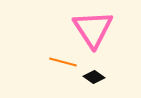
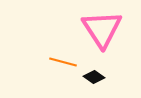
pink triangle: moved 9 px right
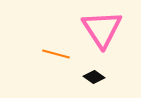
orange line: moved 7 px left, 8 px up
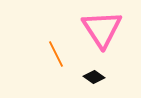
orange line: rotated 48 degrees clockwise
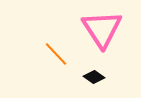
orange line: rotated 16 degrees counterclockwise
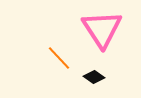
orange line: moved 3 px right, 4 px down
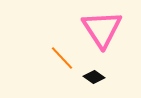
orange line: moved 3 px right
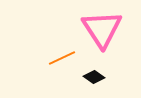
orange line: rotated 72 degrees counterclockwise
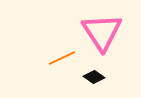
pink triangle: moved 3 px down
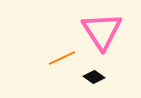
pink triangle: moved 1 px up
